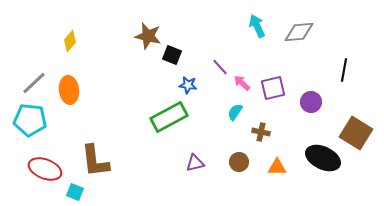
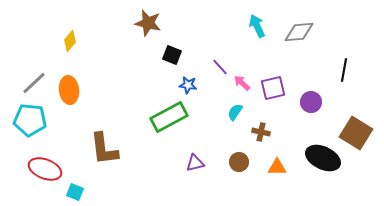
brown star: moved 13 px up
brown L-shape: moved 9 px right, 12 px up
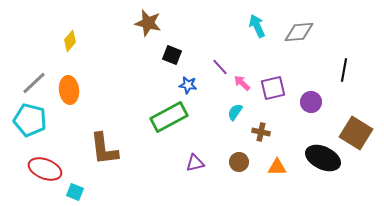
cyan pentagon: rotated 8 degrees clockwise
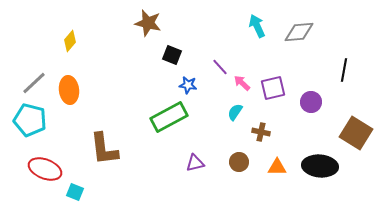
black ellipse: moved 3 px left, 8 px down; rotated 20 degrees counterclockwise
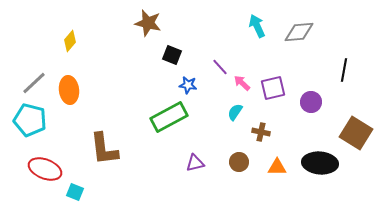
black ellipse: moved 3 px up
